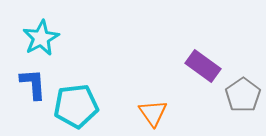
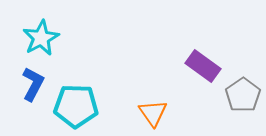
blue L-shape: rotated 32 degrees clockwise
cyan pentagon: rotated 9 degrees clockwise
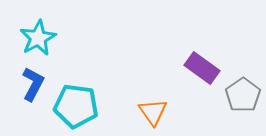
cyan star: moved 3 px left
purple rectangle: moved 1 px left, 2 px down
cyan pentagon: rotated 6 degrees clockwise
orange triangle: moved 1 px up
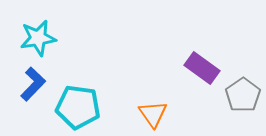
cyan star: rotated 18 degrees clockwise
blue L-shape: rotated 16 degrees clockwise
cyan pentagon: moved 2 px right, 1 px down
orange triangle: moved 2 px down
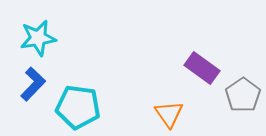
orange triangle: moved 16 px right
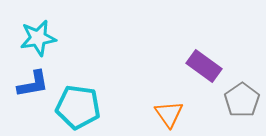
purple rectangle: moved 2 px right, 2 px up
blue L-shape: rotated 36 degrees clockwise
gray pentagon: moved 1 px left, 5 px down
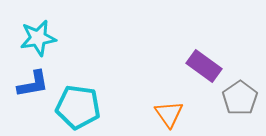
gray pentagon: moved 2 px left, 2 px up
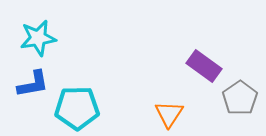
cyan pentagon: moved 1 px left, 1 px down; rotated 9 degrees counterclockwise
orange triangle: rotated 8 degrees clockwise
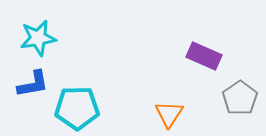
purple rectangle: moved 10 px up; rotated 12 degrees counterclockwise
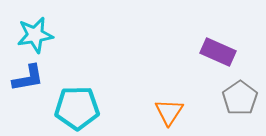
cyan star: moved 3 px left, 3 px up
purple rectangle: moved 14 px right, 4 px up
blue L-shape: moved 5 px left, 6 px up
orange triangle: moved 2 px up
